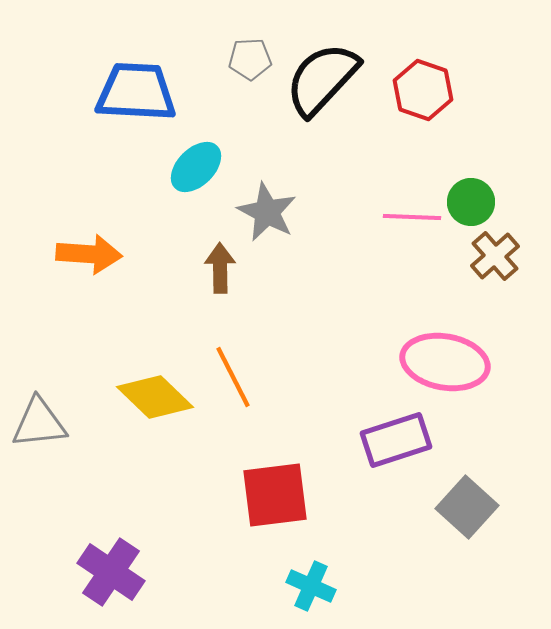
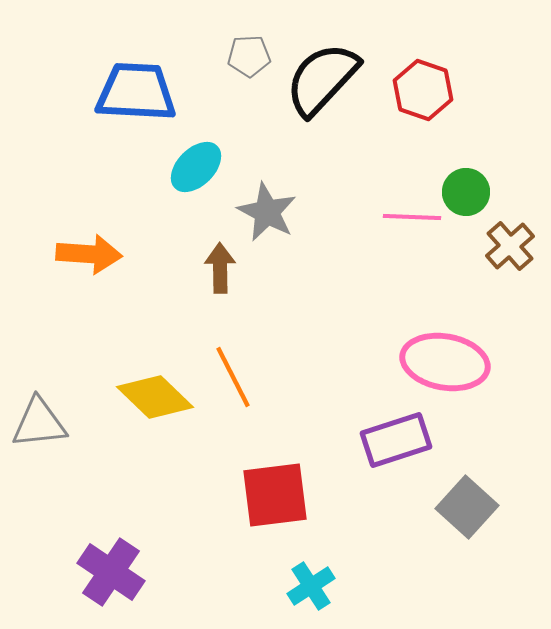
gray pentagon: moved 1 px left, 3 px up
green circle: moved 5 px left, 10 px up
brown cross: moved 15 px right, 10 px up
cyan cross: rotated 33 degrees clockwise
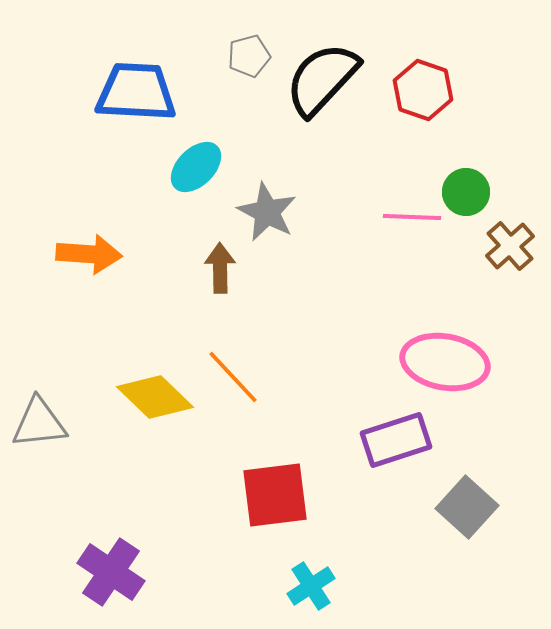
gray pentagon: rotated 12 degrees counterclockwise
orange line: rotated 16 degrees counterclockwise
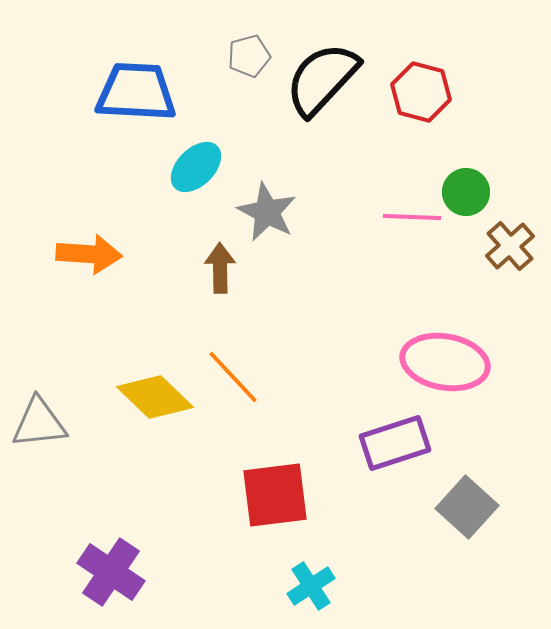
red hexagon: moved 2 px left, 2 px down; rotated 4 degrees counterclockwise
purple rectangle: moved 1 px left, 3 px down
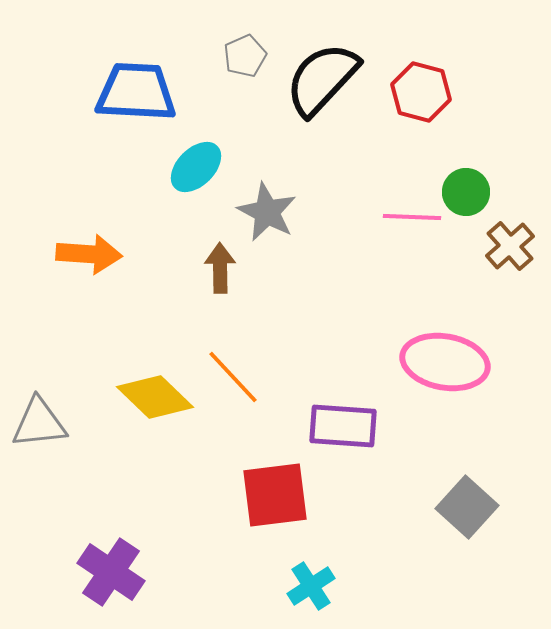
gray pentagon: moved 4 px left; rotated 9 degrees counterclockwise
purple rectangle: moved 52 px left, 17 px up; rotated 22 degrees clockwise
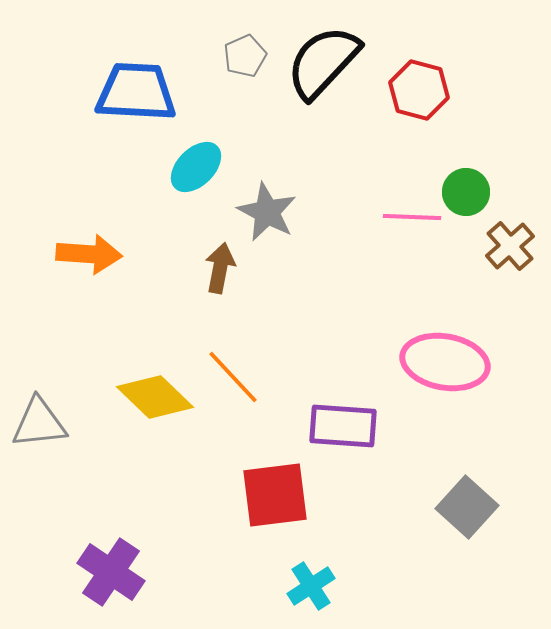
black semicircle: moved 1 px right, 17 px up
red hexagon: moved 2 px left, 2 px up
brown arrow: rotated 12 degrees clockwise
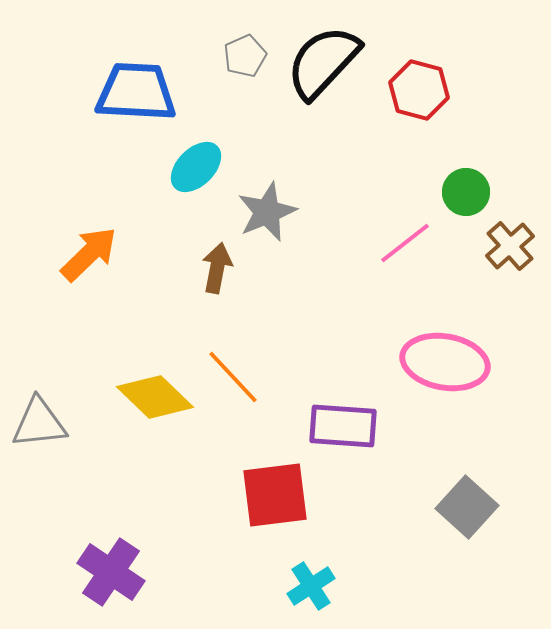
gray star: rotated 22 degrees clockwise
pink line: moved 7 px left, 26 px down; rotated 40 degrees counterclockwise
orange arrow: rotated 48 degrees counterclockwise
brown arrow: moved 3 px left
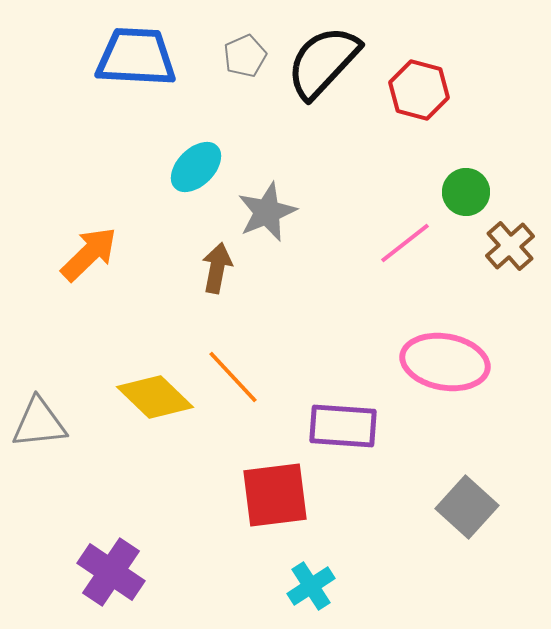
blue trapezoid: moved 35 px up
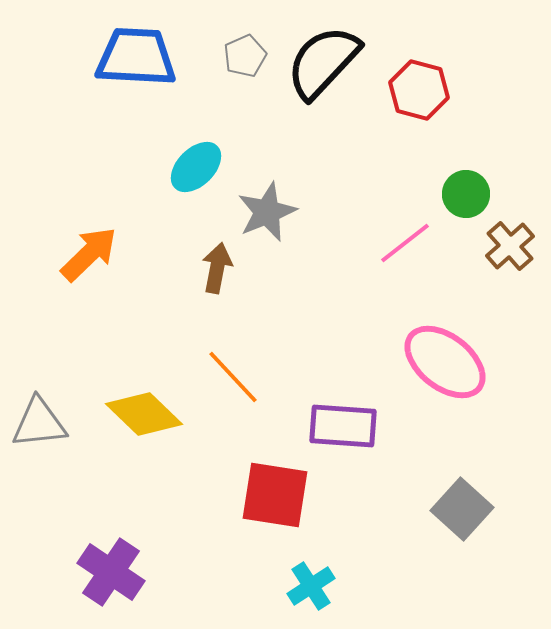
green circle: moved 2 px down
pink ellipse: rotated 28 degrees clockwise
yellow diamond: moved 11 px left, 17 px down
red square: rotated 16 degrees clockwise
gray square: moved 5 px left, 2 px down
